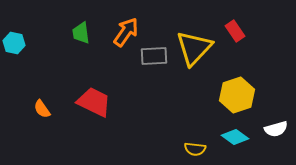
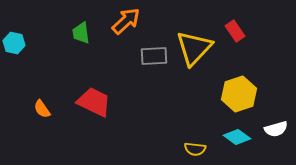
orange arrow: moved 11 px up; rotated 12 degrees clockwise
yellow hexagon: moved 2 px right, 1 px up
cyan diamond: moved 2 px right
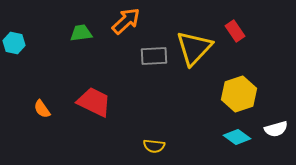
green trapezoid: rotated 90 degrees clockwise
yellow semicircle: moved 41 px left, 3 px up
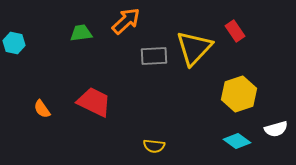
cyan diamond: moved 4 px down
